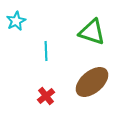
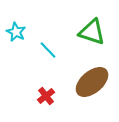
cyan star: moved 11 px down; rotated 18 degrees counterclockwise
cyan line: moved 2 px right, 1 px up; rotated 42 degrees counterclockwise
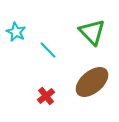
green triangle: rotated 28 degrees clockwise
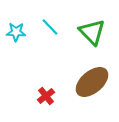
cyan star: rotated 24 degrees counterclockwise
cyan line: moved 2 px right, 23 px up
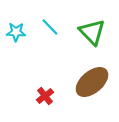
red cross: moved 1 px left
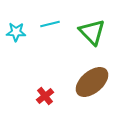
cyan line: moved 3 px up; rotated 60 degrees counterclockwise
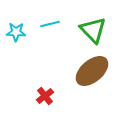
green triangle: moved 1 px right, 2 px up
brown ellipse: moved 11 px up
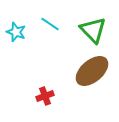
cyan line: rotated 48 degrees clockwise
cyan star: rotated 18 degrees clockwise
red cross: rotated 18 degrees clockwise
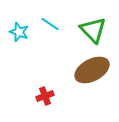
cyan star: moved 3 px right
brown ellipse: moved 1 px up; rotated 12 degrees clockwise
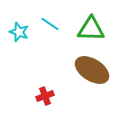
green triangle: moved 2 px left, 1 px up; rotated 44 degrees counterclockwise
brown ellipse: rotated 60 degrees clockwise
